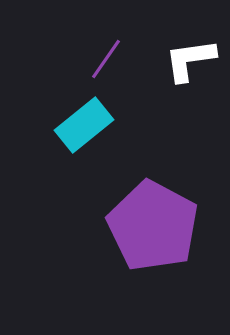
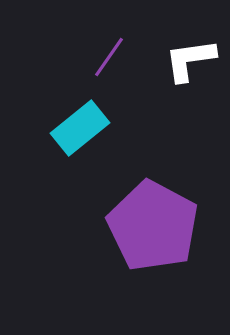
purple line: moved 3 px right, 2 px up
cyan rectangle: moved 4 px left, 3 px down
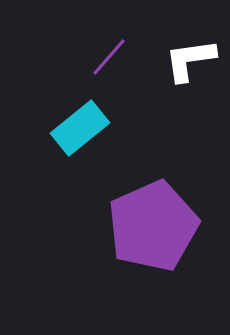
purple line: rotated 6 degrees clockwise
purple pentagon: rotated 20 degrees clockwise
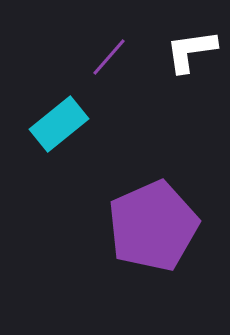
white L-shape: moved 1 px right, 9 px up
cyan rectangle: moved 21 px left, 4 px up
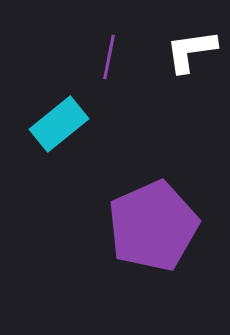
purple line: rotated 30 degrees counterclockwise
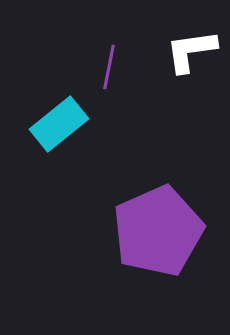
purple line: moved 10 px down
purple pentagon: moved 5 px right, 5 px down
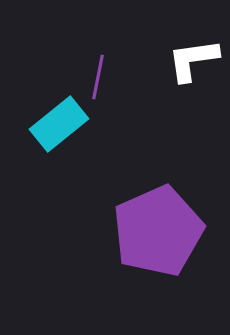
white L-shape: moved 2 px right, 9 px down
purple line: moved 11 px left, 10 px down
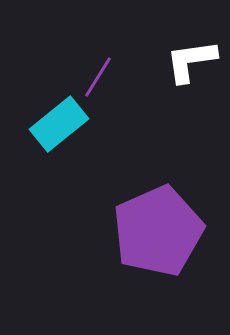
white L-shape: moved 2 px left, 1 px down
purple line: rotated 21 degrees clockwise
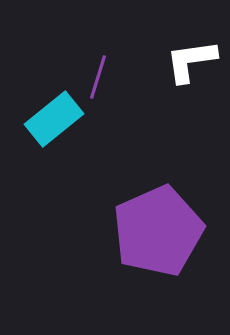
purple line: rotated 15 degrees counterclockwise
cyan rectangle: moved 5 px left, 5 px up
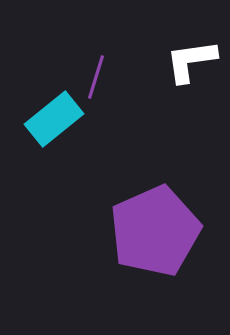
purple line: moved 2 px left
purple pentagon: moved 3 px left
